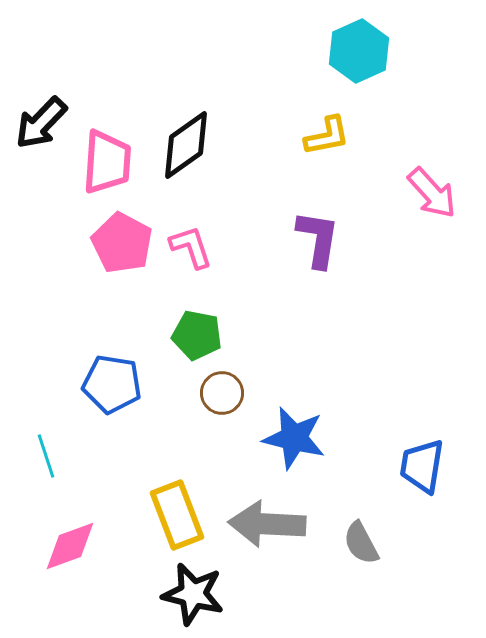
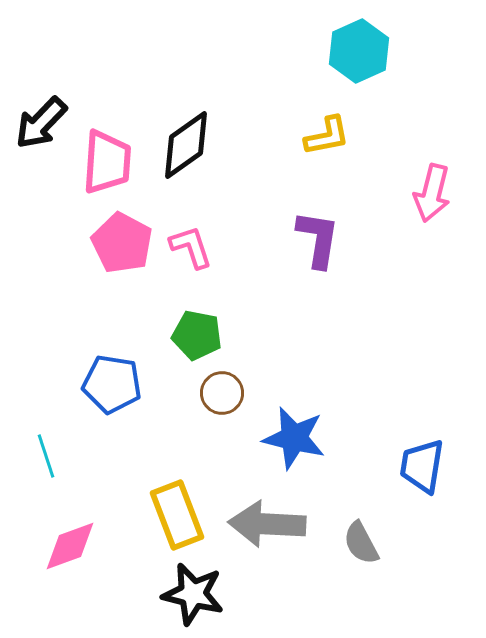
pink arrow: rotated 56 degrees clockwise
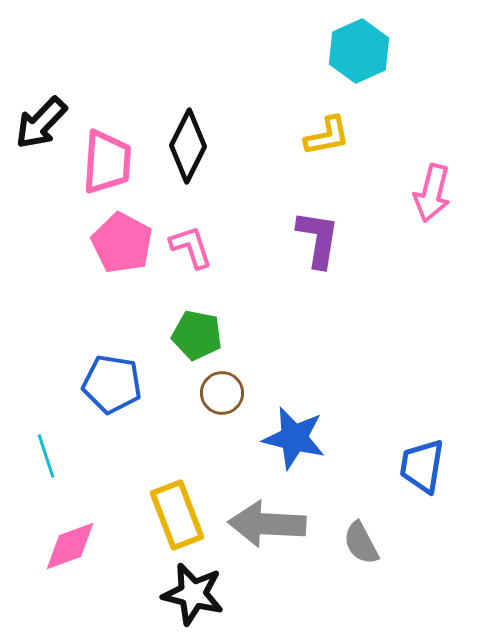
black diamond: moved 2 px right, 1 px down; rotated 28 degrees counterclockwise
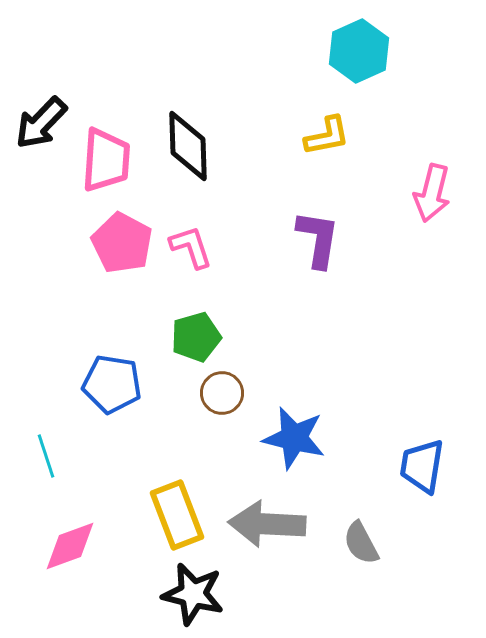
black diamond: rotated 28 degrees counterclockwise
pink trapezoid: moved 1 px left, 2 px up
green pentagon: moved 1 px left, 2 px down; rotated 27 degrees counterclockwise
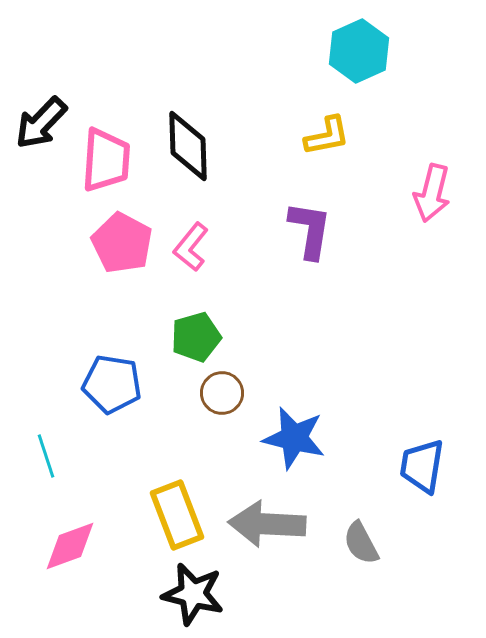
purple L-shape: moved 8 px left, 9 px up
pink L-shape: rotated 123 degrees counterclockwise
